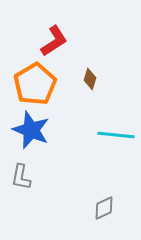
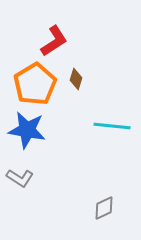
brown diamond: moved 14 px left
blue star: moved 4 px left; rotated 12 degrees counterclockwise
cyan line: moved 4 px left, 9 px up
gray L-shape: moved 1 px left, 1 px down; rotated 68 degrees counterclockwise
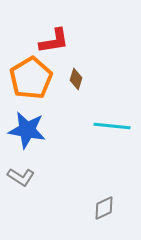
red L-shape: rotated 24 degrees clockwise
orange pentagon: moved 4 px left, 6 px up
gray L-shape: moved 1 px right, 1 px up
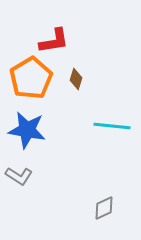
gray L-shape: moved 2 px left, 1 px up
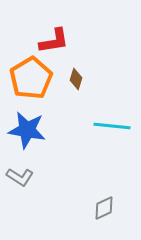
gray L-shape: moved 1 px right, 1 px down
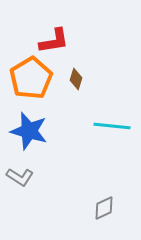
blue star: moved 2 px right, 1 px down; rotated 6 degrees clockwise
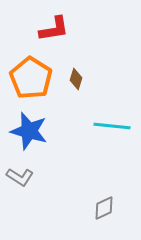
red L-shape: moved 12 px up
orange pentagon: rotated 9 degrees counterclockwise
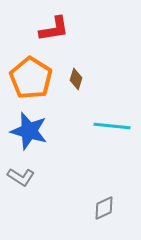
gray L-shape: moved 1 px right
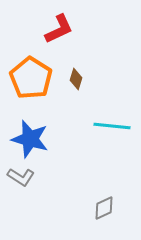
red L-shape: moved 5 px right; rotated 16 degrees counterclockwise
blue star: moved 1 px right, 8 px down
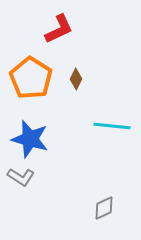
brown diamond: rotated 10 degrees clockwise
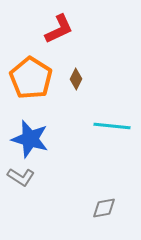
gray diamond: rotated 15 degrees clockwise
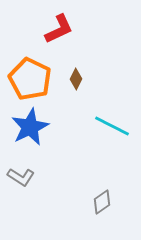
orange pentagon: moved 1 px left, 1 px down; rotated 6 degrees counterclockwise
cyan line: rotated 21 degrees clockwise
blue star: moved 12 px up; rotated 30 degrees clockwise
gray diamond: moved 2 px left, 6 px up; rotated 25 degrees counterclockwise
